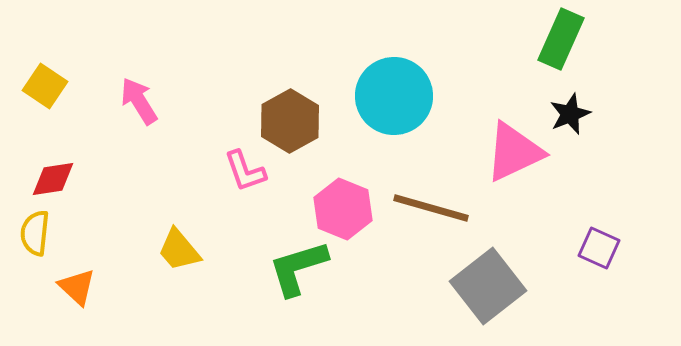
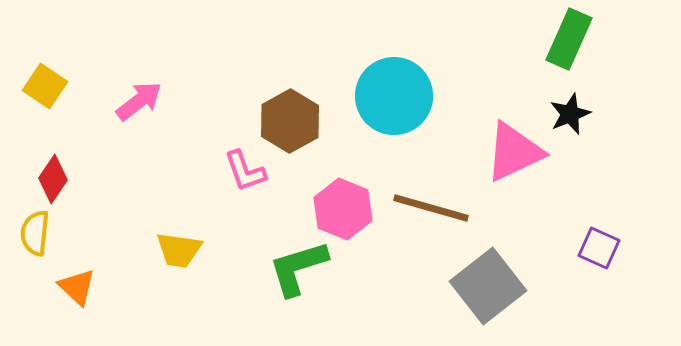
green rectangle: moved 8 px right
pink arrow: rotated 84 degrees clockwise
red diamond: rotated 48 degrees counterclockwise
yellow trapezoid: rotated 42 degrees counterclockwise
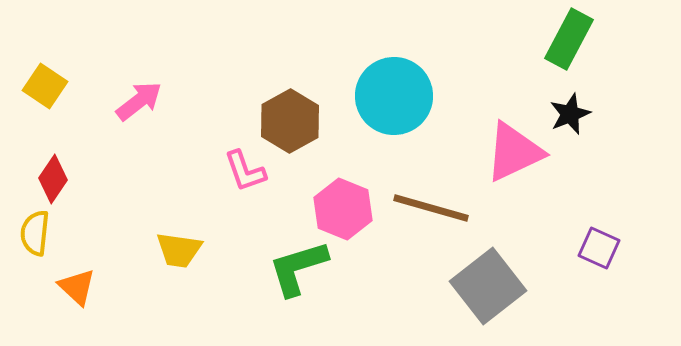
green rectangle: rotated 4 degrees clockwise
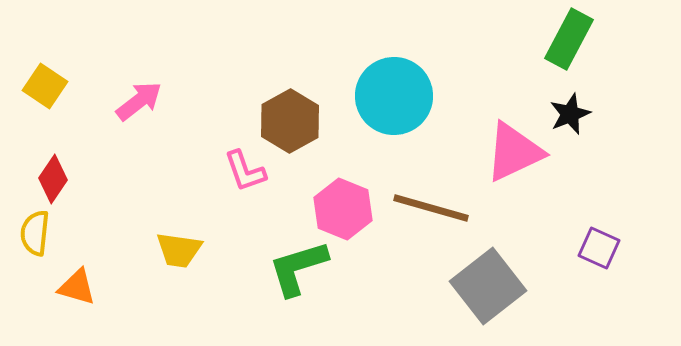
orange triangle: rotated 27 degrees counterclockwise
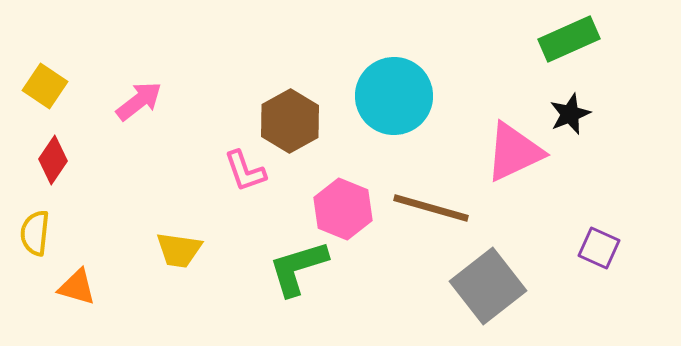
green rectangle: rotated 38 degrees clockwise
red diamond: moved 19 px up
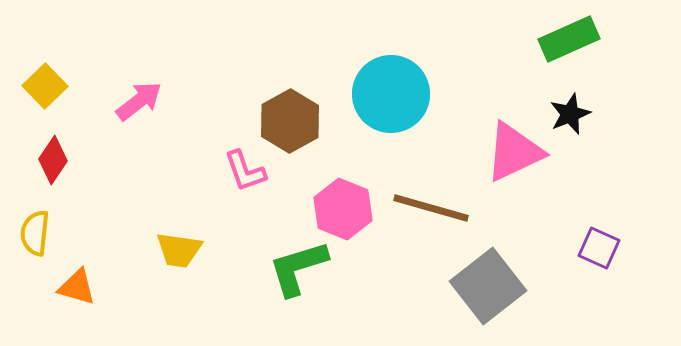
yellow square: rotated 12 degrees clockwise
cyan circle: moved 3 px left, 2 px up
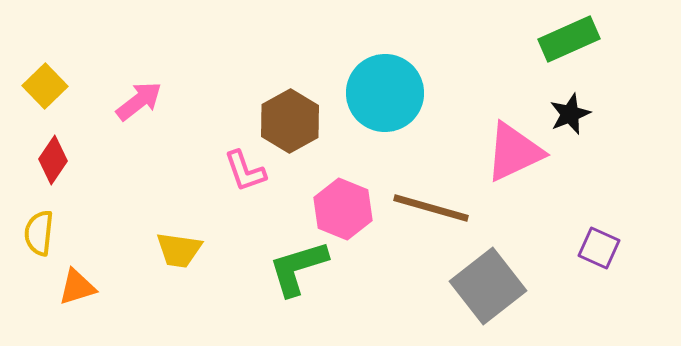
cyan circle: moved 6 px left, 1 px up
yellow semicircle: moved 4 px right
orange triangle: rotated 33 degrees counterclockwise
